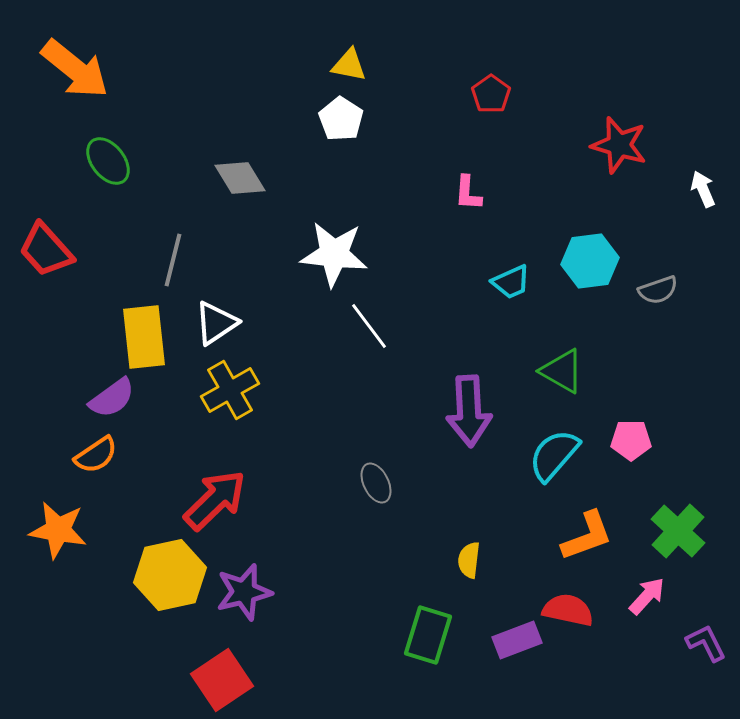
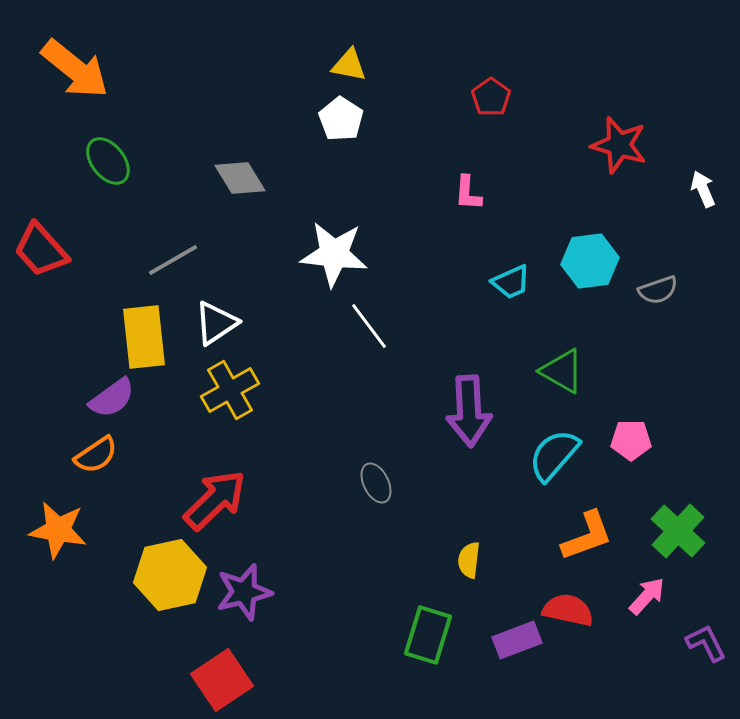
red pentagon: moved 3 px down
red trapezoid: moved 5 px left
gray line: rotated 46 degrees clockwise
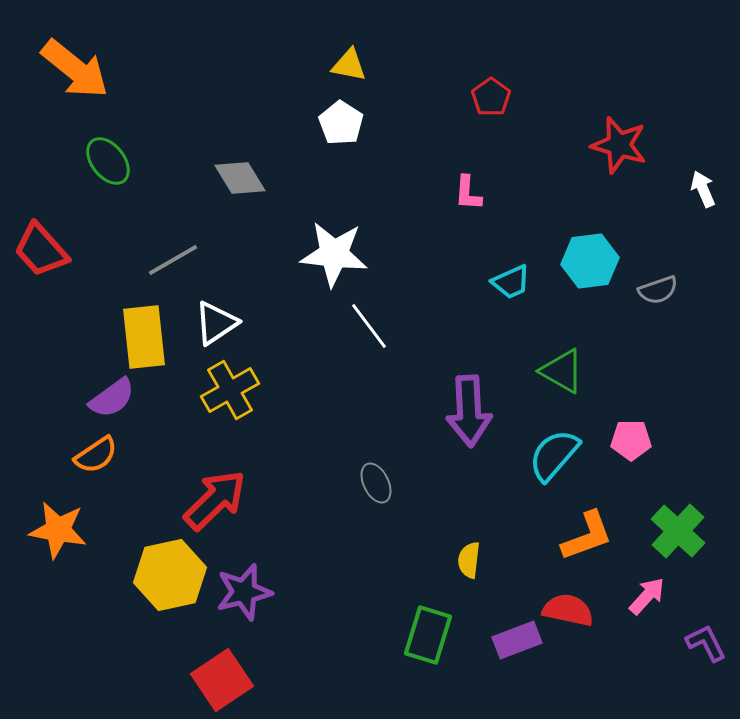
white pentagon: moved 4 px down
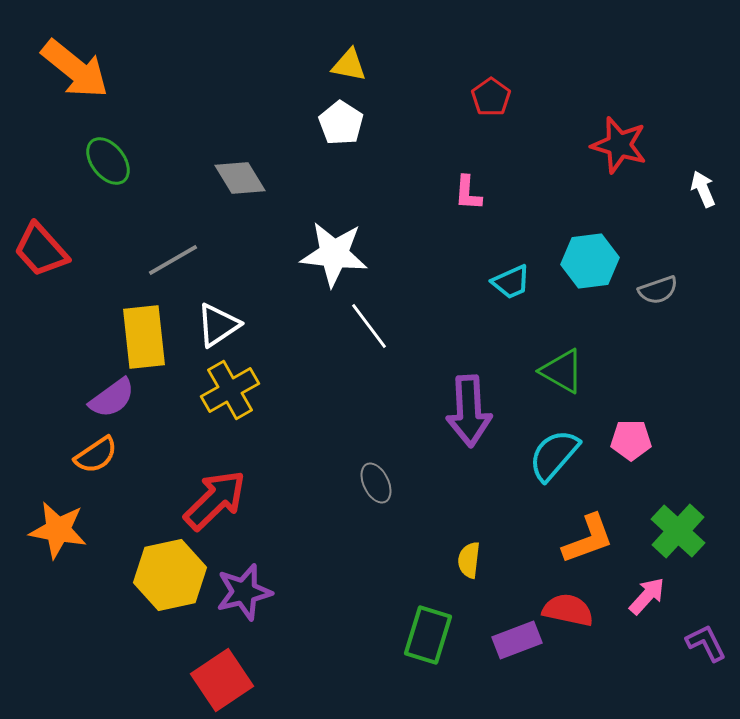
white triangle: moved 2 px right, 2 px down
orange L-shape: moved 1 px right, 3 px down
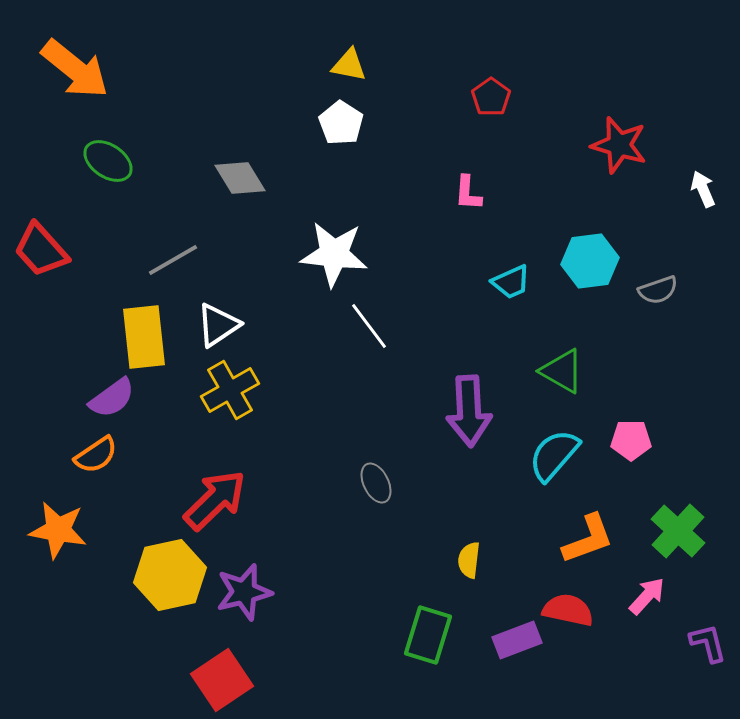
green ellipse: rotated 18 degrees counterclockwise
purple L-shape: moved 2 px right; rotated 12 degrees clockwise
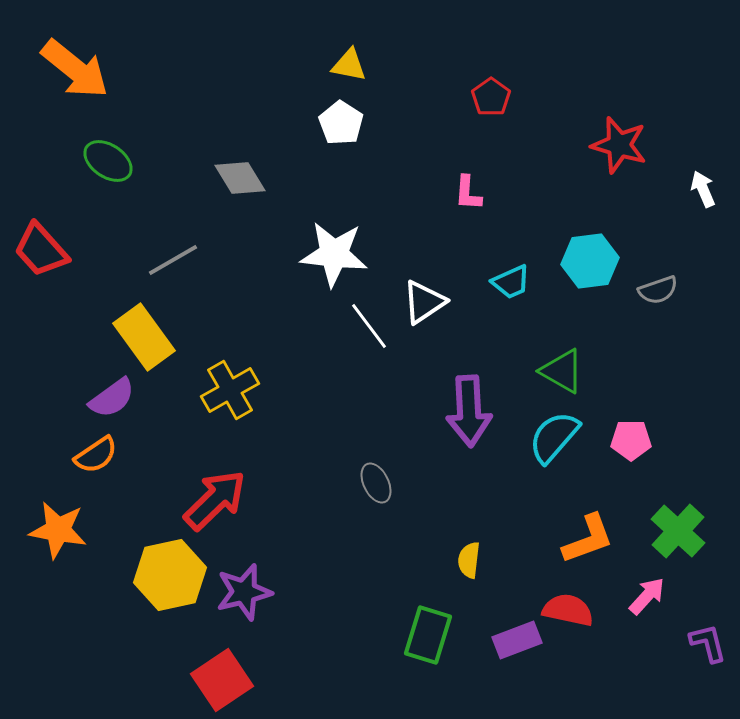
white triangle: moved 206 px right, 23 px up
yellow rectangle: rotated 30 degrees counterclockwise
cyan semicircle: moved 18 px up
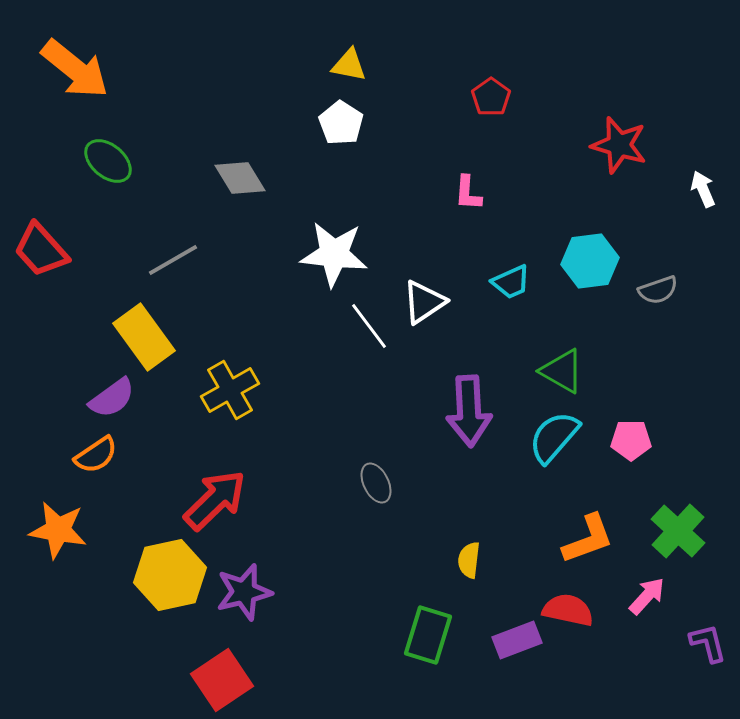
green ellipse: rotated 6 degrees clockwise
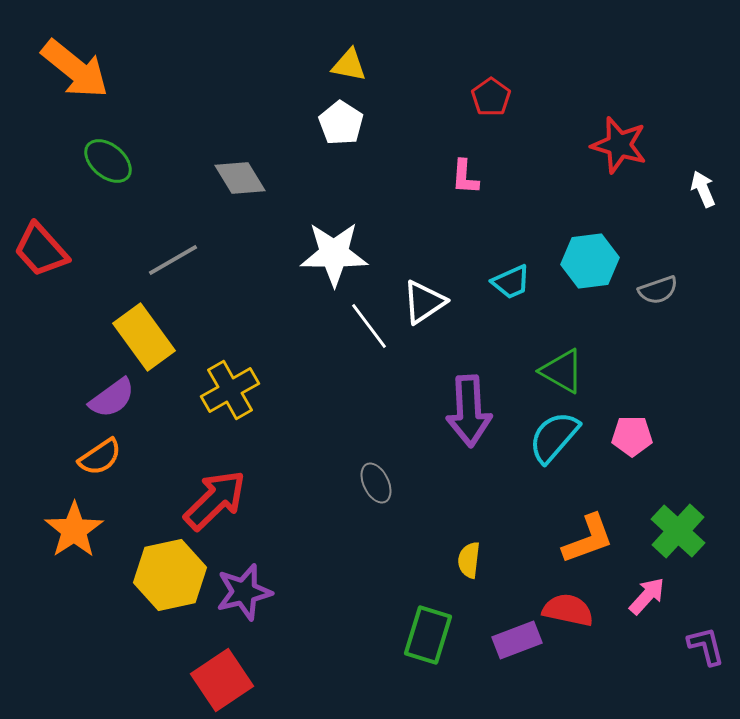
pink L-shape: moved 3 px left, 16 px up
white star: rotated 6 degrees counterclockwise
pink pentagon: moved 1 px right, 4 px up
orange semicircle: moved 4 px right, 2 px down
orange star: moved 16 px right; rotated 28 degrees clockwise
purple L-shape: moved 2 px left, 3 px down
